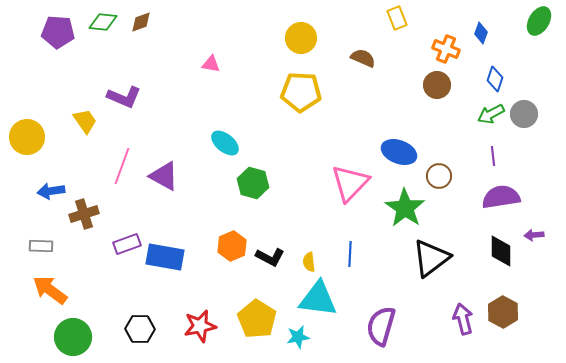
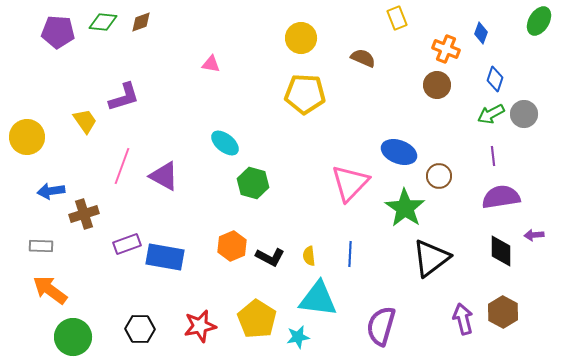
yellow pentagon at (301, 92): moved 4 px right, 2 px down
purple L-shape at (124, 97): rotated 40 degrees counterclockwise
yellow semicircle at (309, 262): moved 6 px up
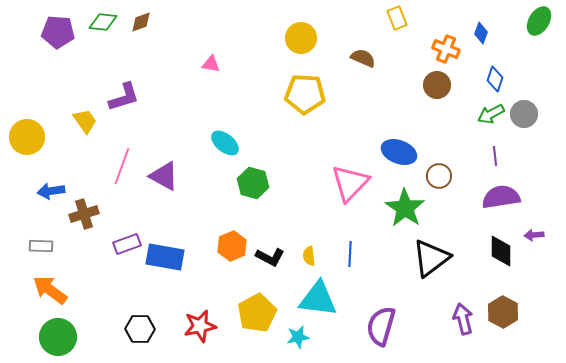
purple line at (493, 156): moved 2 px right
yellow pentagon at (257, 319): moved 6 px up; rotated 12 degrees clockwise
green circle at (73, 337): moved 15 px left
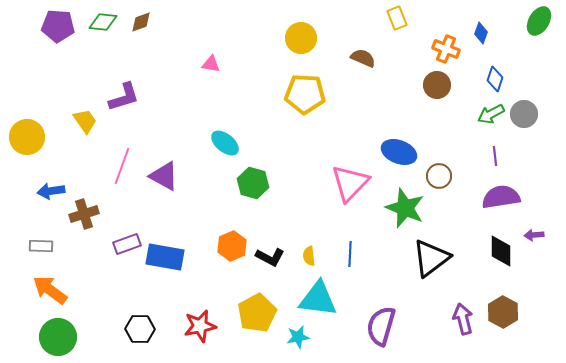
purple pentagon at (58, 32): moved 6 px up
green star at (405, 208): rotated 12 degrees counterclockwise
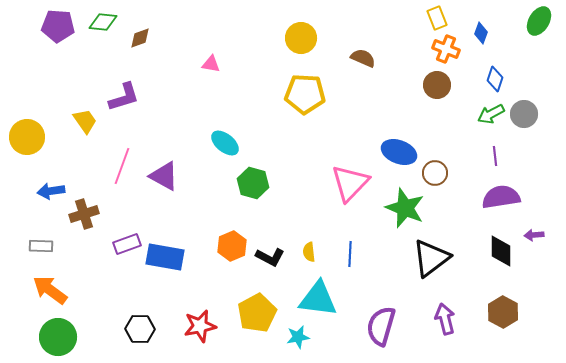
yellow rectangle at (397, 18): moved 40 px right
brown diamond at (141, 22): moved 1 px left, 16 px down
brown circle at (439, 176): moved 4 px left, 3 px up
yellow semicircle at (309, 256): moved 4 px up
purple arrow at (463, 319): moved 18 px left
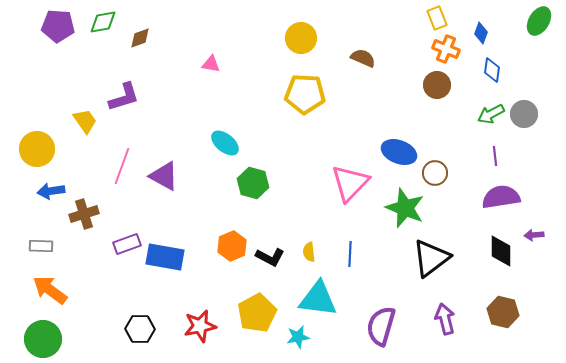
green diamond at (103, 22): rotated 16 degrees counterclockwise
blue diamond at (495, 79): moved 3 px left, 9 px up; rotated 10 degrees counterclockwise
yellow circle at (27, 137): moved 10 px right, 12 px down
brown hexagon at (503, 312): rotated 16 degrees counterclockwise
green circle at (58, 337): moved 15 px left, 2 px down
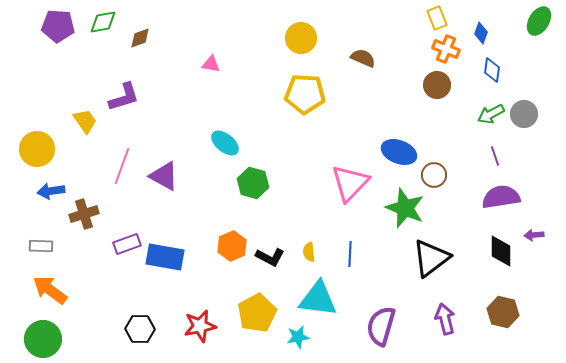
purple line at (495, 156): rotated 12 degrees counterclockwise
brown circle at (435, 173): moved 1 px left, 2 px down
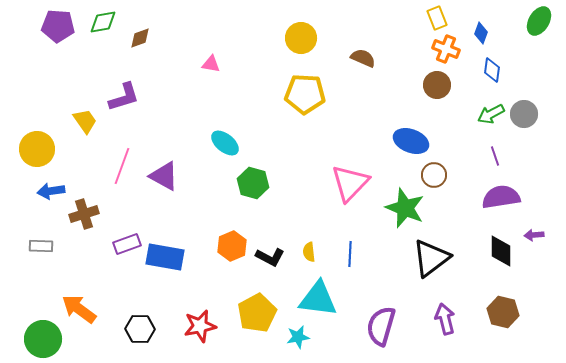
blue ellipse at (399, 152): moved 12 px right, 11 px up
orange arrow at (50, 290): moved 29 px right, 19 px down
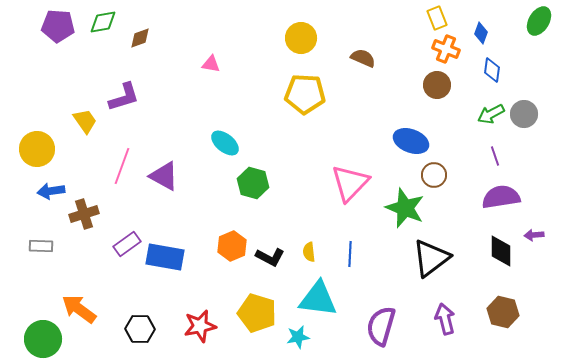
purple rectangle at (127, 244): rotated 16 degrees counterclockwise
yellow pentagon at (257, 313): rotated 27 degrees counterclockwise
